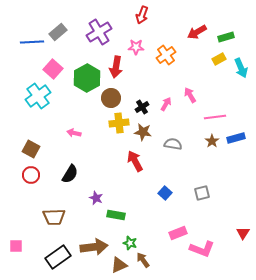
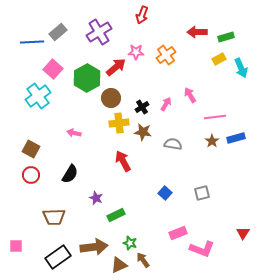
red arrow at (197, 32): rotated 30 degrees clockwise
pink star at (136, 47): moved 5 px down
red arrow at (116, 67): rotated 140 degrees counterclockwise
red arrow at (135, 161): moved 12 px left
green rectangle at (116, 215): rotated 36 degrees counterclockwise
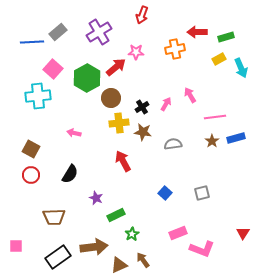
orange cross at (166, 55): moved 9 px right, 6 px up; rotated 24 degrees clockwise
cyan cross at (38, 96): rotated 30 degrees clockwise
gray semicircle at (173, 144): rotated 18 degrees counterclockwise
green star at (130, 243): moved 2 px right, 9 px up; rotated 24 degrees clockwise
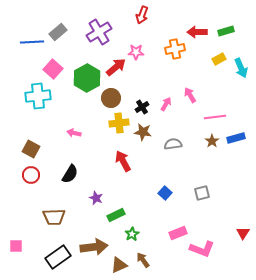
green rectangle at (226, 37): moved 6 px up
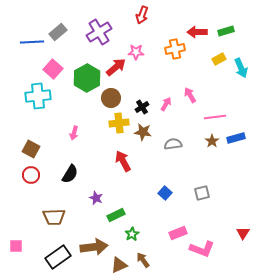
pink arrow at (74, 133): rotated 88 degrees counterclockwise
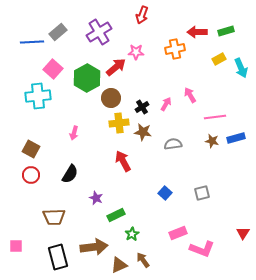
brown star at (212, 141): rotated 24 degrees counterclockwise
black rectangle at (58, 257): rotated 70 degrees counterclockwise
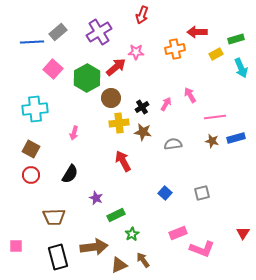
green rectangle at (226, 31): moved 10 px right, 8 px down
yellow rectangle at (219, 59): moved 3 px left, 5 px up
cyan cross at (38, 96): moved 3 px left, 13 px down
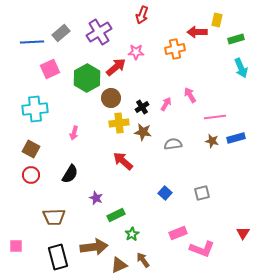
gray rectangle at (58, 32): moved 3 px right, 1 px down
yellow rectangle at (216, 54): moved 1 px right, 34 px up; rotated 48 degrees counterclockwise
pink square at (53, 69): moved 3 px left; rotated 24 degrees clockwise
red arrow at (123, 161): rotated 20 degrees counterclockwise
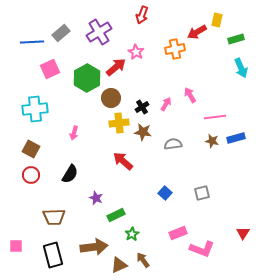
red arrow at (197, 32): rotated 30 degrees counterclockwise
pink star at (136, 52): rotated 28 degrees clockwise
black rectangle at (58, 257): moved 5 px left, 2 px up
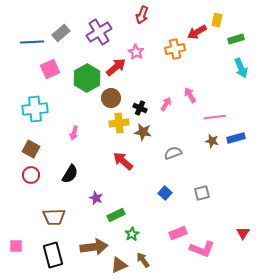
black cross at (142, 107): moved 2 px left, 1 px down; rotated 32 degrees counterclockwise
gray semicircle at (173, 144): moved 9 px down; rotated 12 degrees counterclockwise
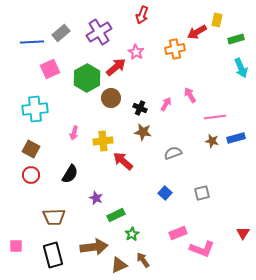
yellow cross at (119, 123): moved 16 px left, 18 px down
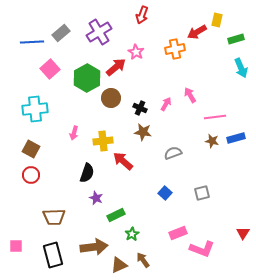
pink square at (50, 69): rotated 18 degrees counterclockwise
black semicircle at (70, 174): moved 17 px right, 1 px up; rotated 12 degrees counterclockwise
